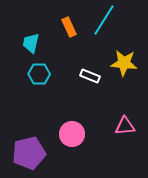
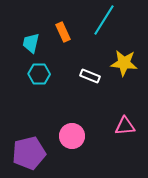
orange rectangle: moved 6 px left, 5 px down
pink circle: moved 2 px down
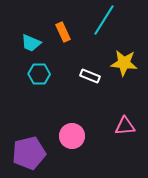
cyan trapezoid: rotated 80 degrees counterclockwise
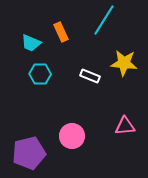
orange rectangle: moved 2 px left
cyan hexagon: moved 1 px right
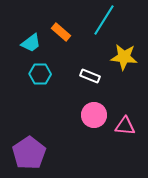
orange rectangle: rotated 24 degrees counterclockwise
cyan trapezoid: rotated 60 degrees counterclockwise
yellow star: moved 6 px up
pink triangle: rotated 10 degrees clockwise
pink circle: moved 22 px right, 21 px up
purple pentagon: rotated 20 degrees counterclockwise
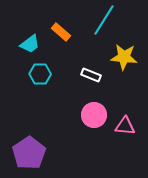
cyan trapezoid: moved 1 px left, 1 px down
white rectangle: moved 1 px right, 1 px up
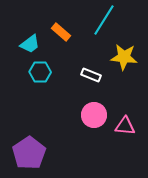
cyan hexagon: moved 2 px up
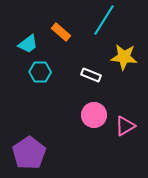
cyan trapezoid: moved 2 px left
pink triangle: rotated 35 degrees counterclockwise
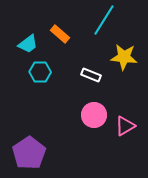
orange rectangle: moved 1 px left, 2 px down
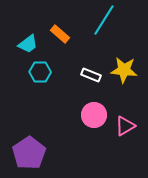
yellow star: moved 13 px down
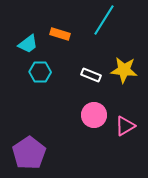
orange rectangle: rotated 24 degrees counterclockwise
